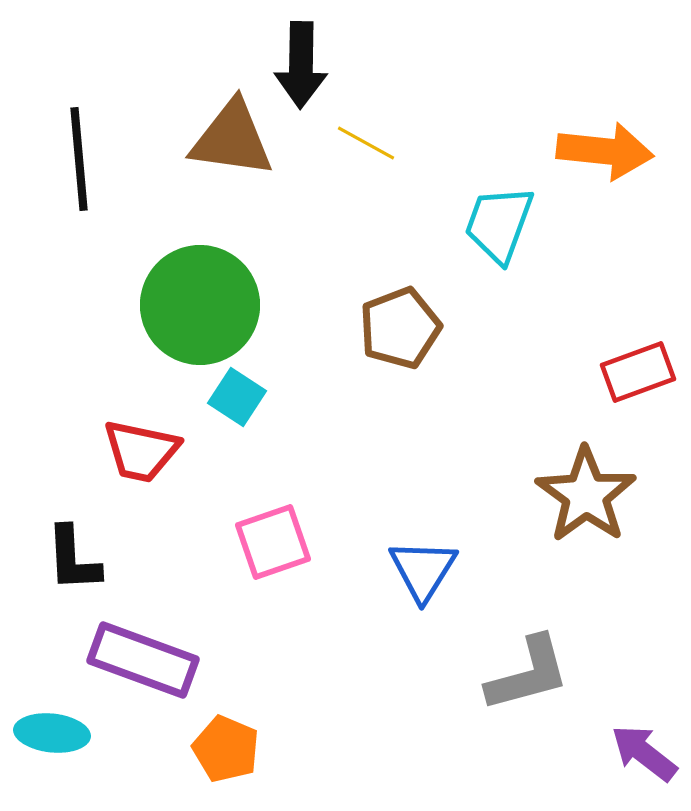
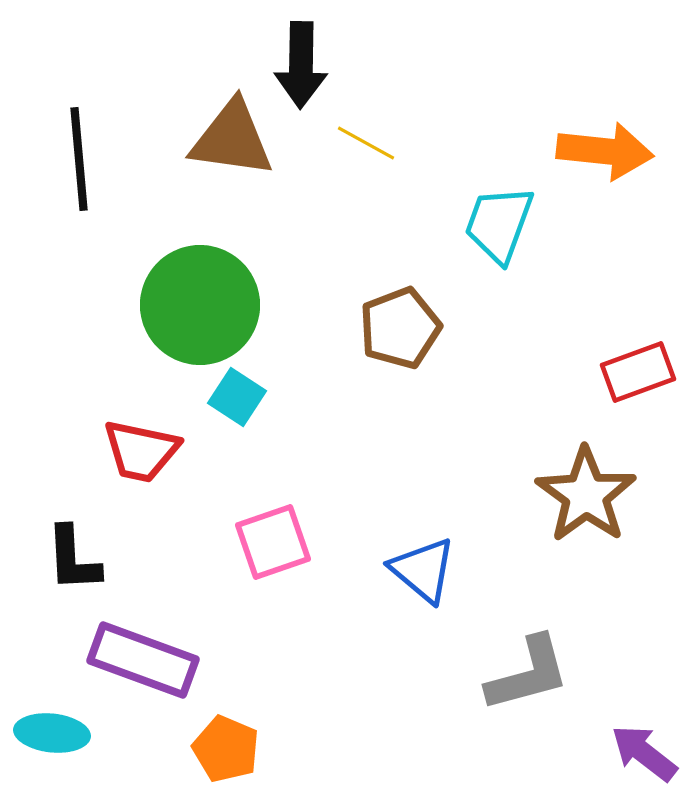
blue triangle: rotated 22 degrees counterclockwise
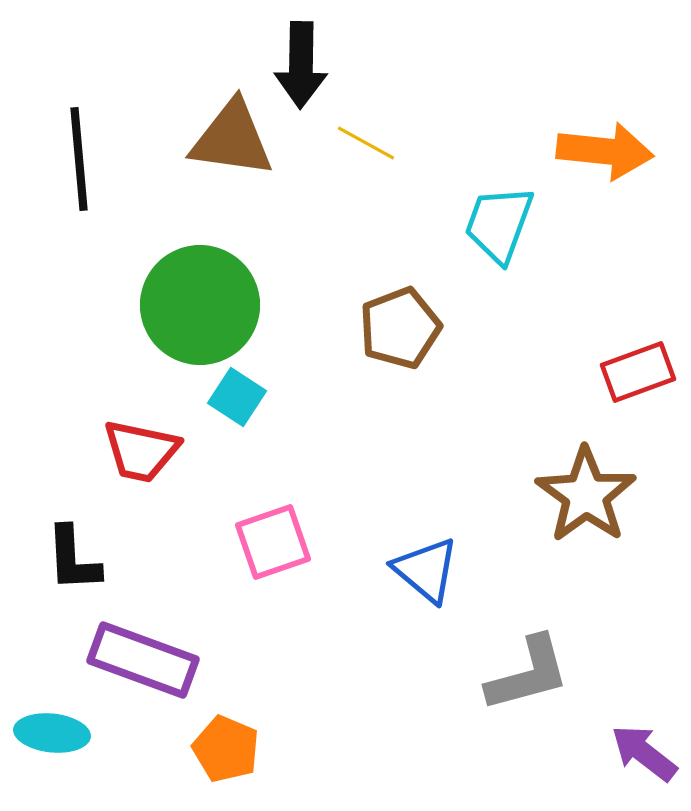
blue triangle: moved 3 px right
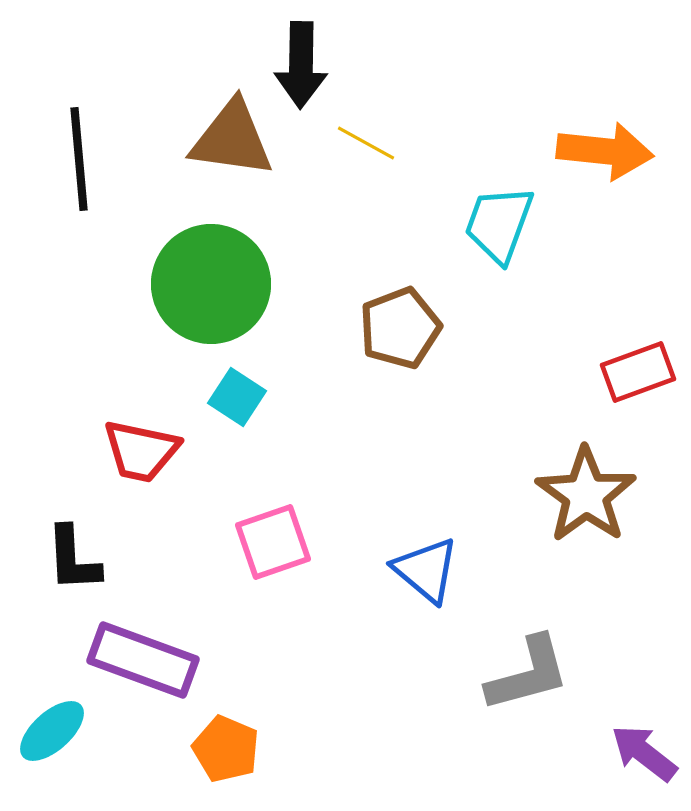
green circle: moved 11 px right, 21 px up
cyan ellipse: moved 2 px up; rotated 48 degrees counterclockwise
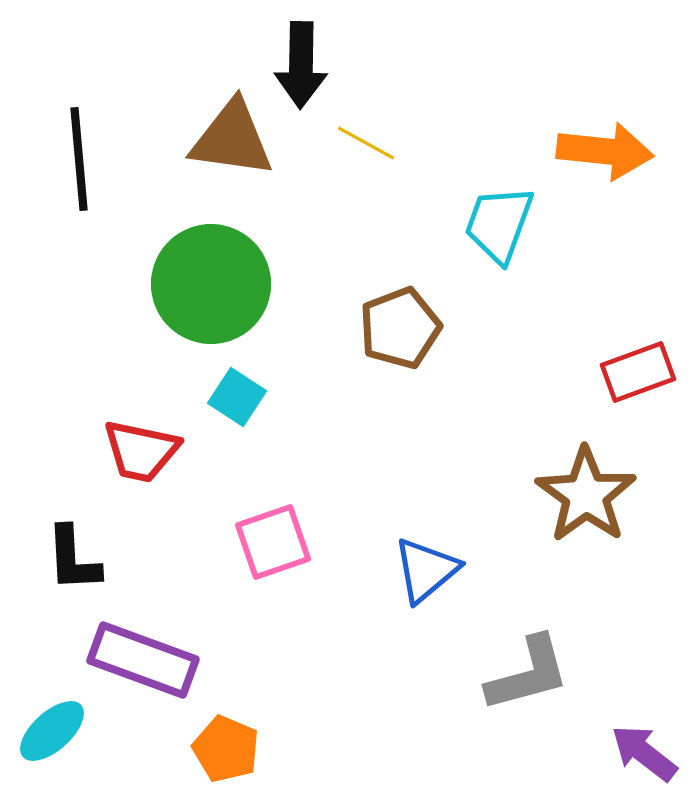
blue triangle: rotated 40 degrees clockwise
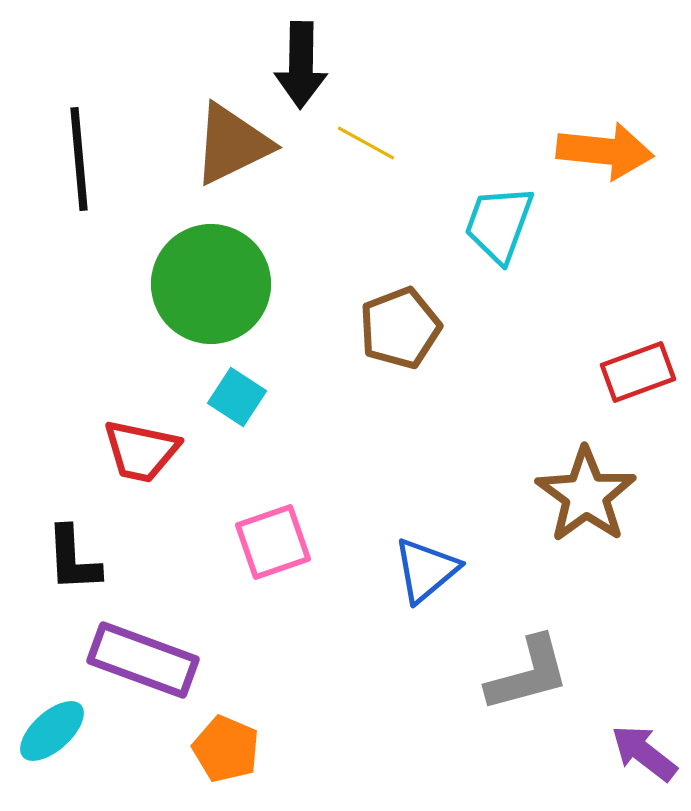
brown triangle: moved 5 px down; rotated 34 degrees counterclockwise
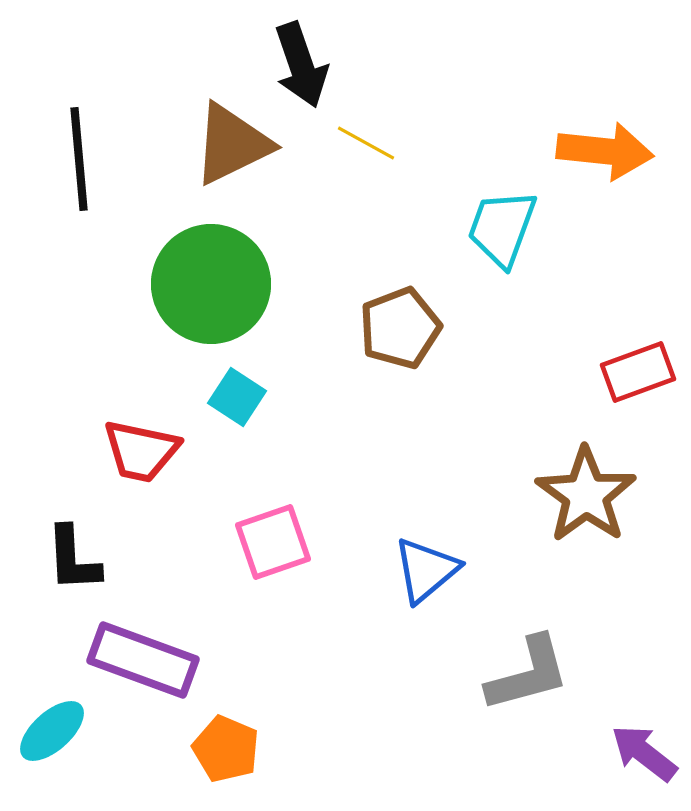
black arrow: rotated 20 degrees counterclockwise
cyan trapezoid: moved 3 px right, 4 px down
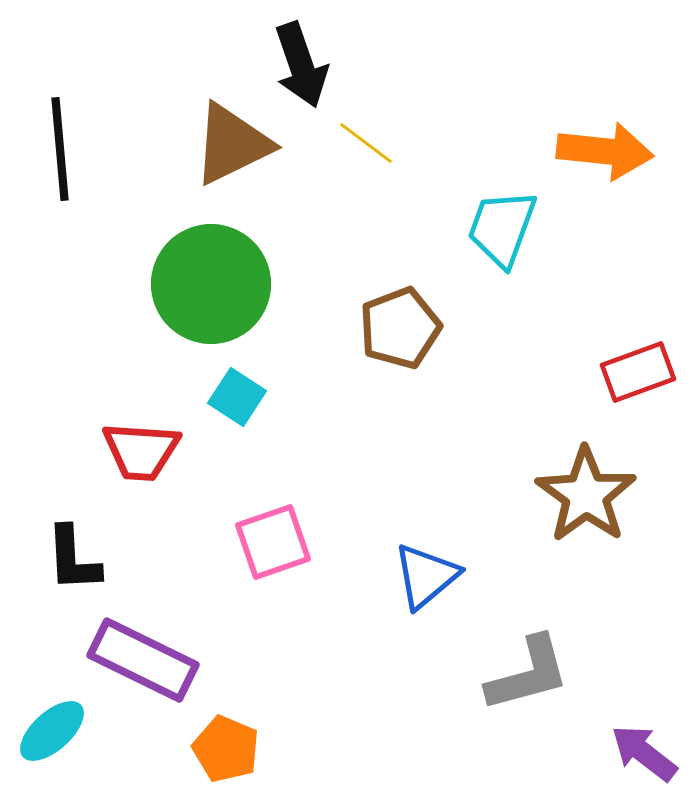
yellow line: rotated 8 degrees clockwise
black line: moved 19 px left, 10 px up
red trapezoid: rotated 8 degrees counterclockwise
blue triangle: moved 6 px down
purple rectangle: rotated 6 degrees clockwise
